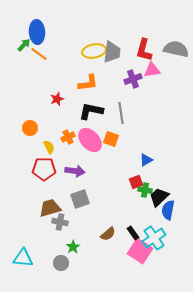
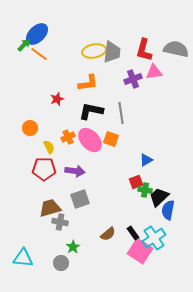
blue ellipse: moved 2 px down; rotated 50 degrees clockwise
pink triangle: moved 2 px right, 2 px down
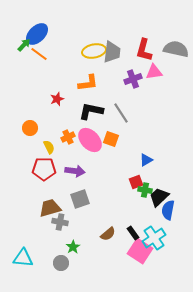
gray line: rotated 25 degrees counterclockwise
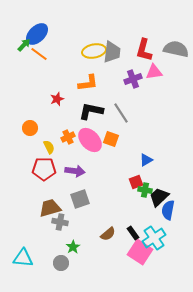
pink square: moved 1 px down
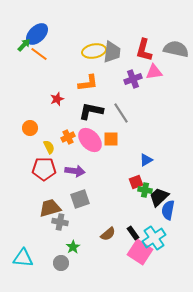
orange square: rotated 21 degrees counterclockwise
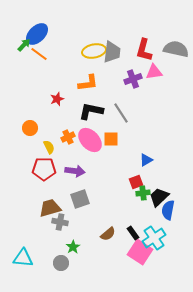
green cross: moved 2 px left, 3 px down; rotated 16 degrees counterclockwise
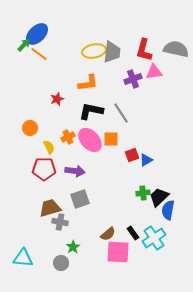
red square: moved 4 px left, 27 px up
pink square: moved 22 px left; rotated 30 degrees counterclockwise
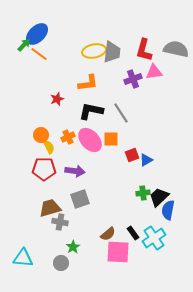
orange circle: moved 11 px right, 7 px down
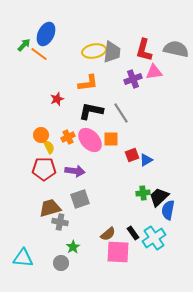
blue ellipse: moved 9 px right; rotated 20 degrees counterclockwise
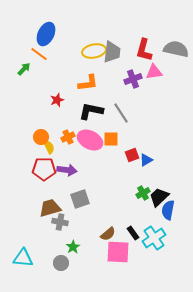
green arrow: moved 24 px down
red star: moved 1 px down
orange circle: moved 2 px down
pink ellipse: rotated 20 degrees counterclockwise
purple arrow: moved 8 px left, 1 px up
green cross: rotated 24 degrees counterclockwise
